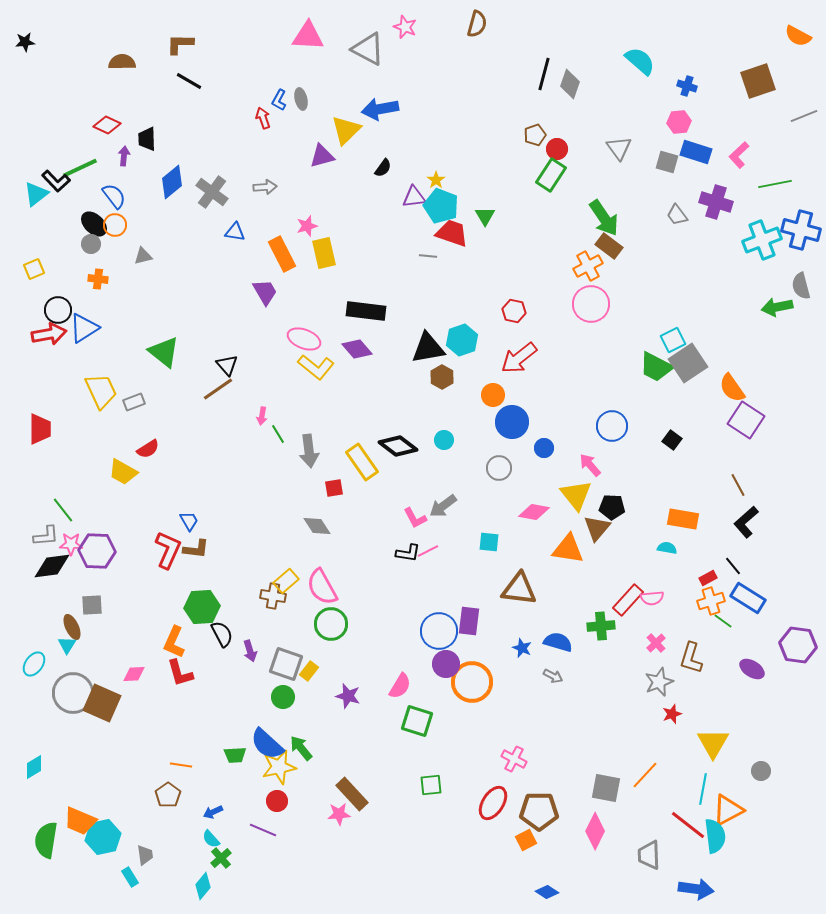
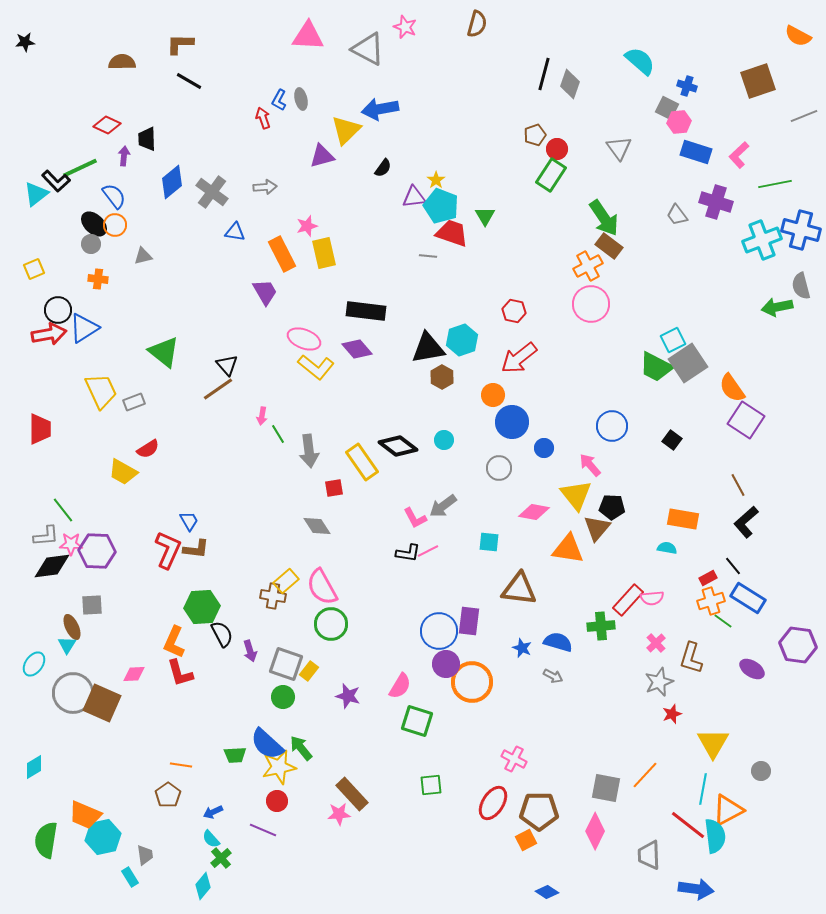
gray square at (667, 162): moved 54 px up; rotated 10 degrees clockwise
orange trapezoid at (80, 821): moved 5 px right, 6 px up
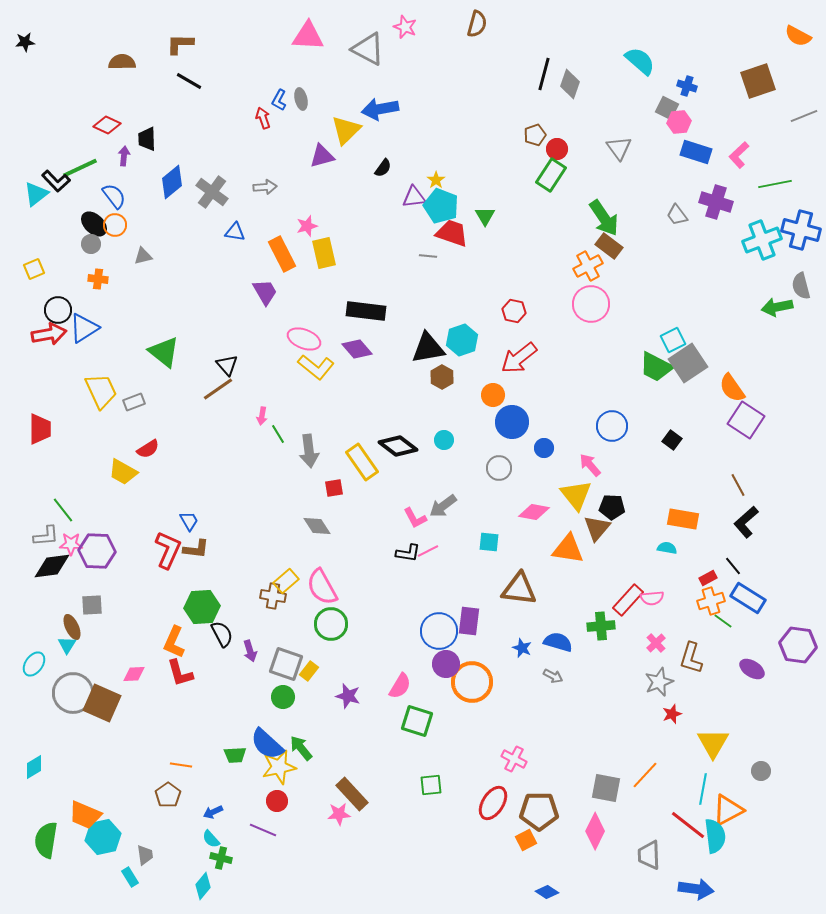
green cross at (221, 858): rotated 35 degrees counterclockwise
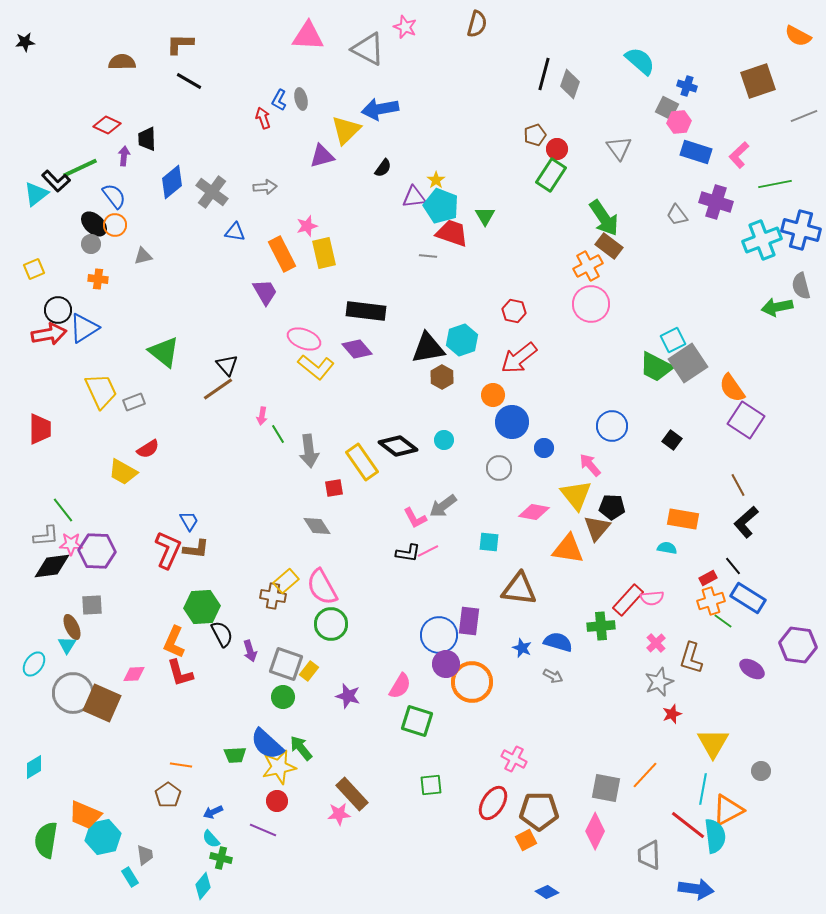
blue circle at (439, 631): moved 4 px down
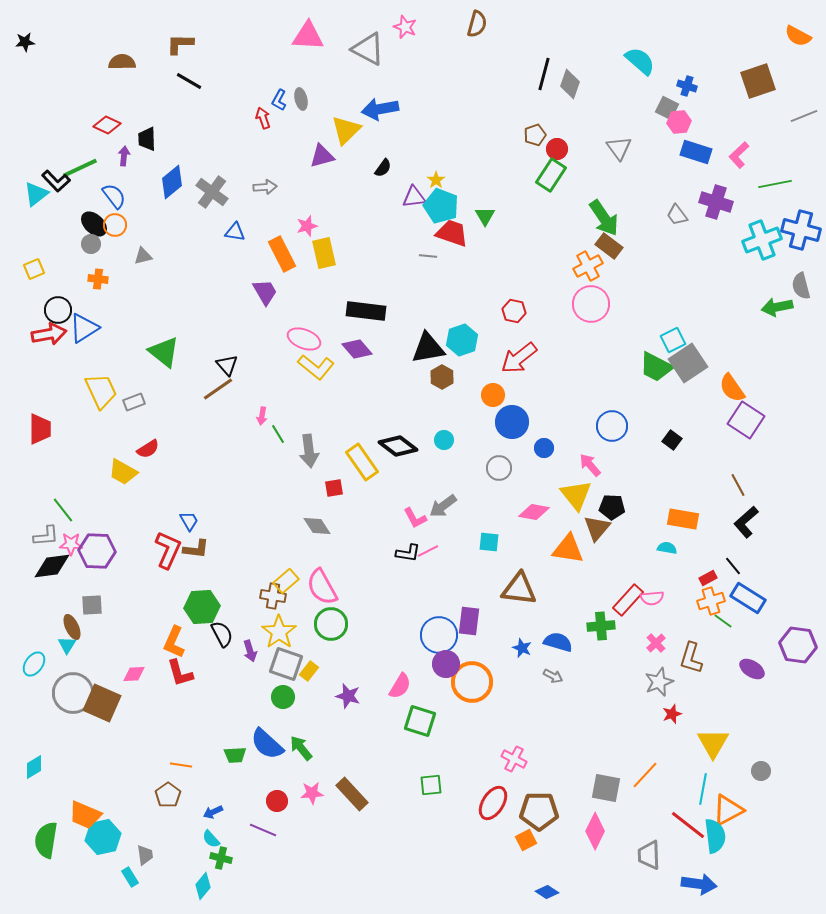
green square at (417, 721): moved 3 px right
yellow star at (279, 767): moved 135 px up; rotated 24 degrees counterclockwise
pink star at (339, 814): moved 27 px left, 21 px up
blue arrow at (696, 889): moved 3 px right, 5 px up
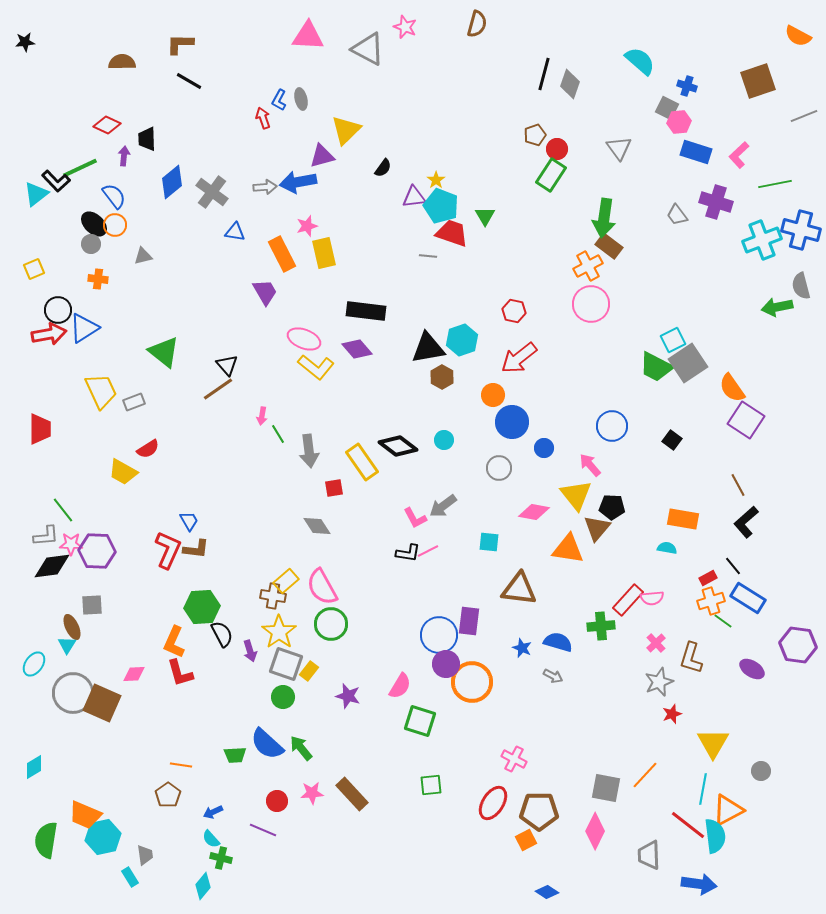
blue arrow at (380, 109): moved 82 px left, 73 px down
green arrow at (604, 218): rotated 42 degrees clockwise
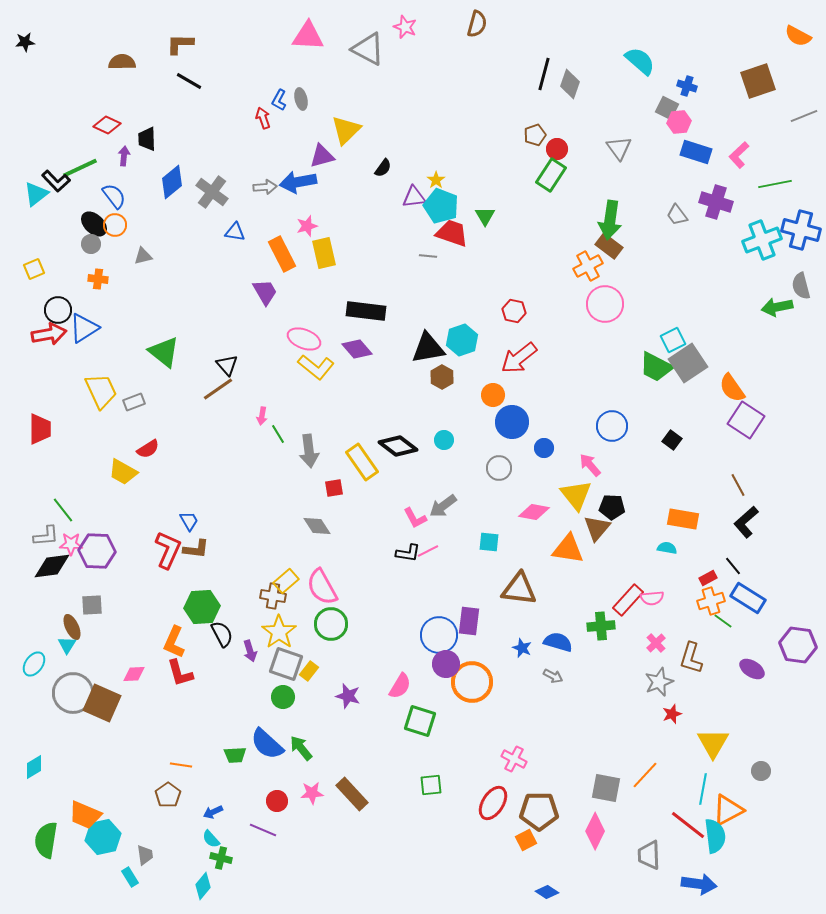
green arrow at (604, 218): moved 6 px right, 2 px down
pink circle at (591, 304): moved 14 px right
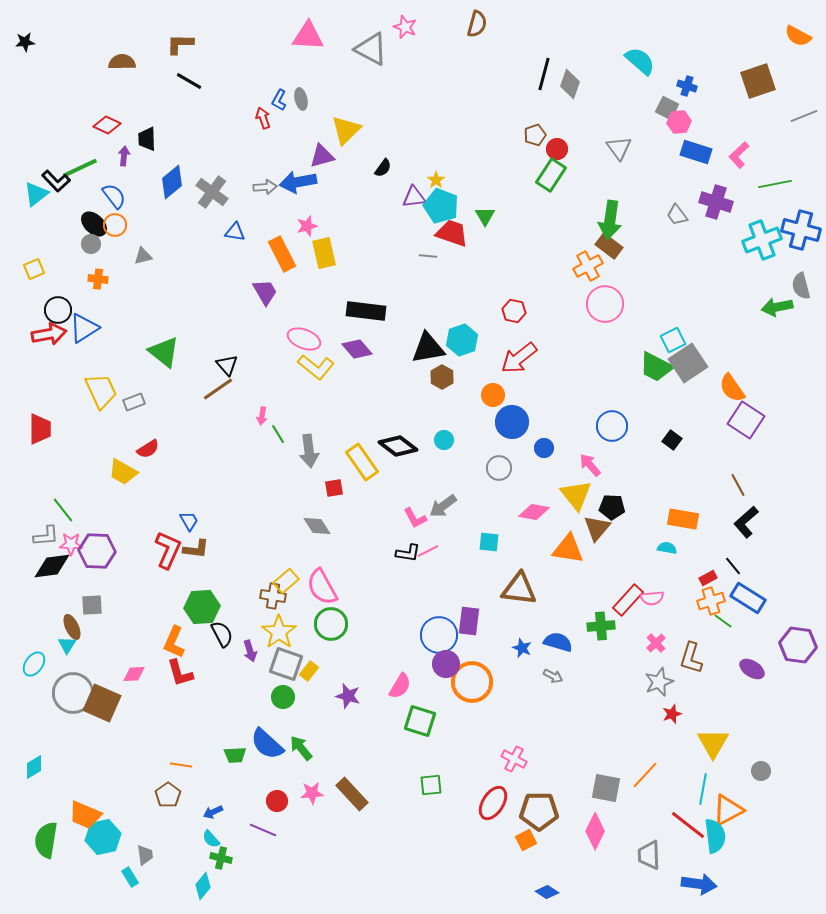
gray triangle at (368, 49): moved 3 px right
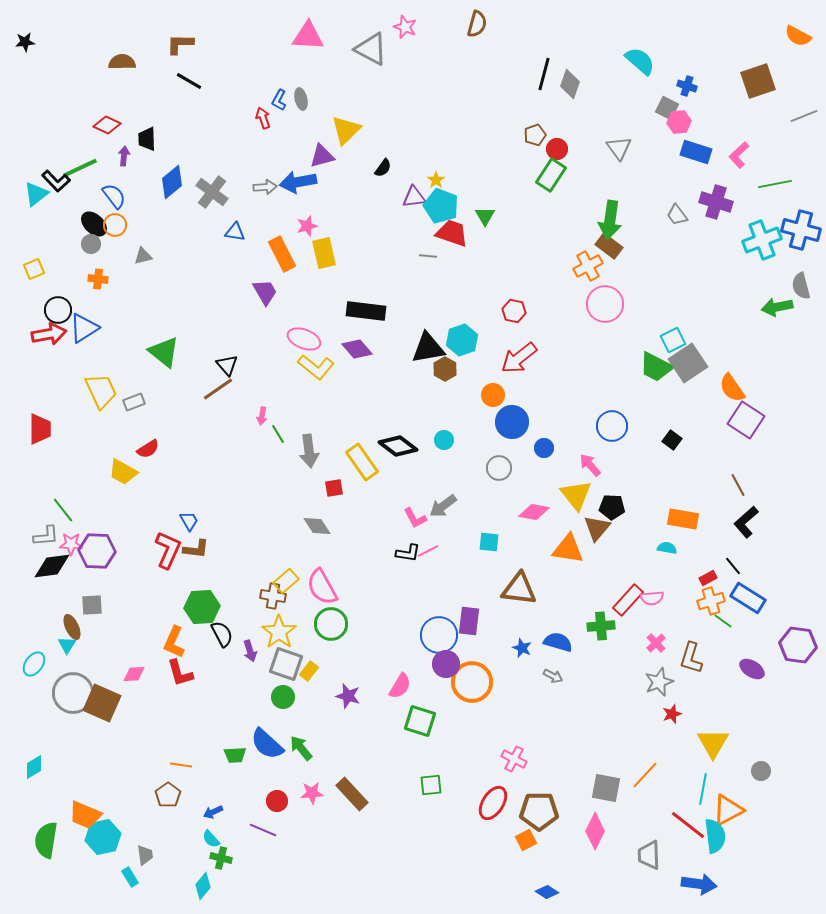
brown hexagon at (442, 377): moved 3 px right, 8 px up
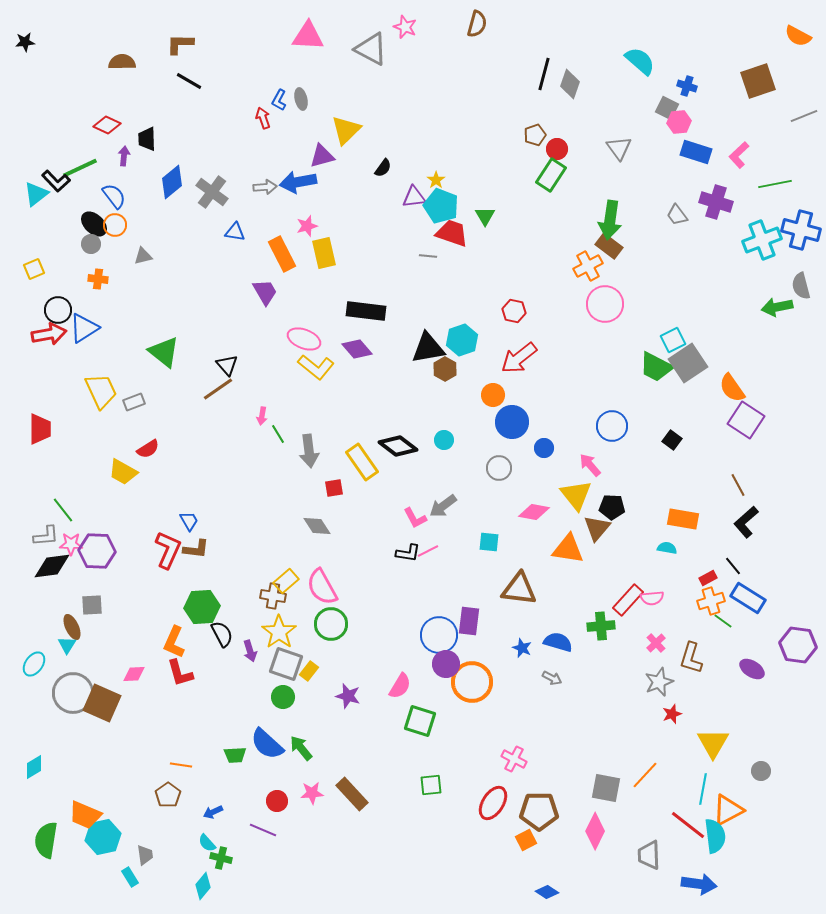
gray arrow at (553, 676): moved 1 px left, 2 px down
cyan semicircle at (211, 839): moved 4 px left, 4 px down
